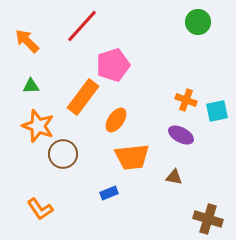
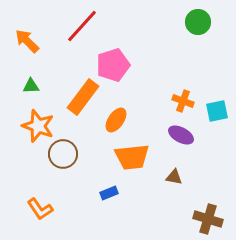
orange cross: moved 3 px left, 1 px down
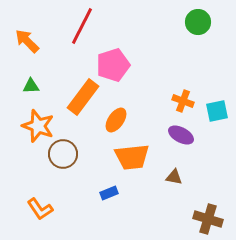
red line: rotated 15 degrees counterclockwise
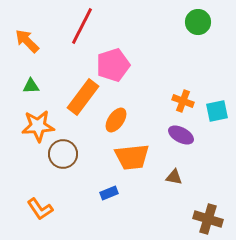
orange star: rotated 24 degrees counterclockwise
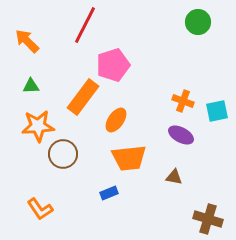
red line: moved 3 px right, 1 px up
orange trapezoid: moved 3 px left, 1 px down
